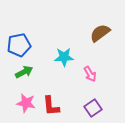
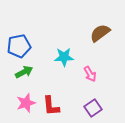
blue pentagon: moved 1 px down
pink star: rotated 30 degrees counterclockwise
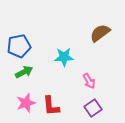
pink arrow: moved 1 px left, 7 px down
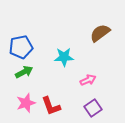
blue pentagon: moved 2 px right, 1 px down
pink arrow: moved 1 px left, 1 px up; rotated 84 degrees counterclockwise
red L-shape: rotated 15 degrees counterclockwise
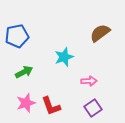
blue pentagon: moved 4 px left, 11 px up
cyan star: rotated 18 degrees counterclockwise
pink arrow: moved 1 px right, 1 px down; rotated 21 degrees clockwise
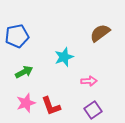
purple square: moved 2 px down
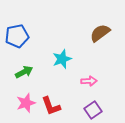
cyan star: moved 2 px left, 2 px down
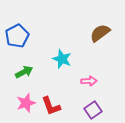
blue pentagon: rotated 15 degrees counterclockwise
cyan star: rotated 30 degrees counterclockwise
